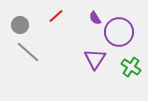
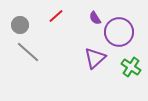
purple triangle: moved 1 px up; rotated 15 degrees clockwise
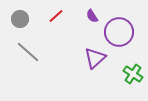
purple semicircle: moved 3 px left, 2 px up
gray circle: moved 6 px up
green cross: moved 2 px right, 7 px down
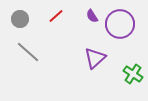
purple circle: moved 1 px right, 8 px up
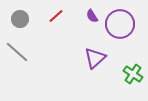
gray line: moved 11 px left
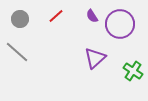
green cross: moved 3 px up
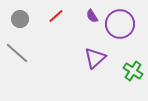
gray line: moved 1 px down
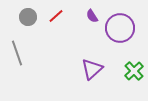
gray circle: moved 8 px right, 2 px up
purple circle: moved 4 px down
gray line: rotated 30 degrees clockwise
purple triangle: moved 3 px left, 11 px down
green cross: moved 1 px right; rotated 12 degrees clockwise
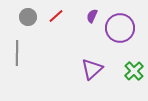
purple semicircle: rotated 56 degrees clockwise
gray line: rotated 20 degrees clockwise
